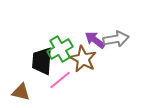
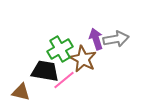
purple arrow: moved 1 px right, 1 px up; rotated 35 degrees clockwise
black trapezoid: moved 3 px right, 10 px down; rotated 96 degrees clockwise
pink line: moved 4 px right
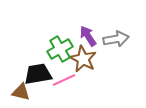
purple arrow: moved 8 px left, 3 px up; rotated 15 degrees counterclockwise
black trapezoid: moved 7 px left, 3 px down; rotated 20 degrees counterclockwise
pink line: rotated 15 degrees clockwise
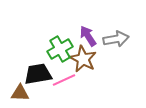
brown triangle: moved 1 px left, 1 px down; rotated 12 degrees counterclockwise
